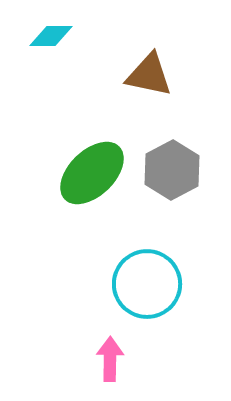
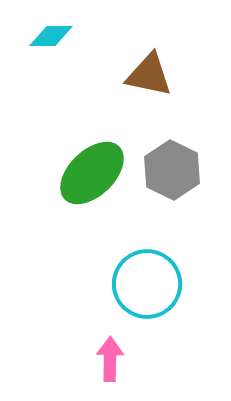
gray hexagon: rotated 6 degrees counterclockwise
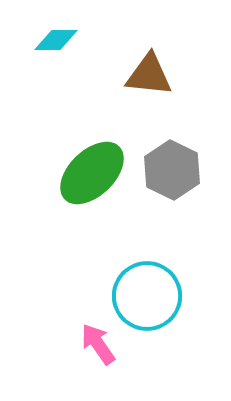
cyan diamond: moved 5 px right, 4 px down
brown triangle: rotated 6 degrees counterclockwise
cyan circle: moved 12 px down
pink arrow: moved 12 px left, 15 px up; rotated 36 degrees counterclockwise
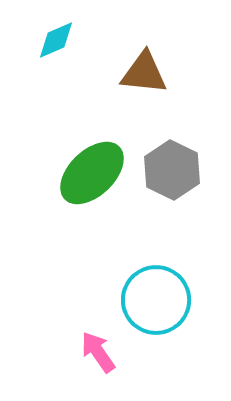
cyan diamond: rotated 24 degrees counterclockwise
brown triangle: moved 5 px left, 2 px up
cyan circle: moved 9 px right, 4 px down
pink arrow: moved 8 px down
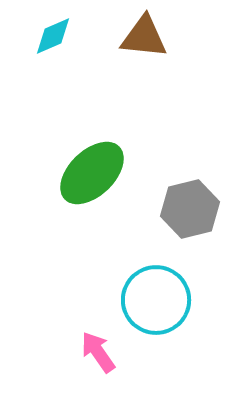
cyan diamond: moved 3 px left, 4 px up
brown triangle: moved 36 px up
gray hexagon: moved 18 px right, 39 px down; rotated 20 degrees clockwise
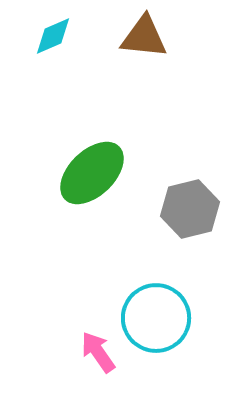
cyan circle: moved 18 px down
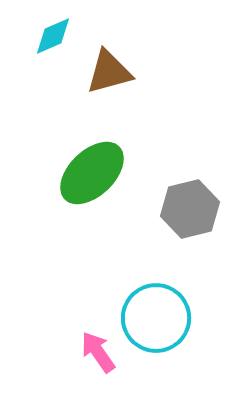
brown triangle: moved 35 px left, 35 px down; rotated 21 degrees counterclockwise
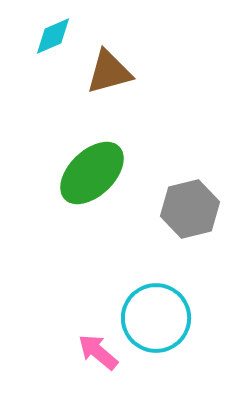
pink arrow: rotated 15 degrees counterclockwise
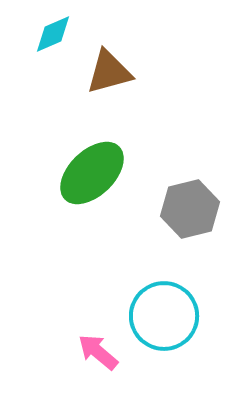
cyan diamond: moved 2 px up
cyan circle: moved 8 px right, 2 px up
